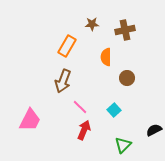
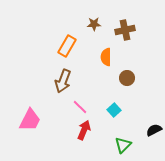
brown star: moved 2 px right
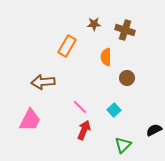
brown cross: rotated 30 degrees clockwise
brown arrow: moved 20 px left, 1 px down; rotated 65 degrees clockwise
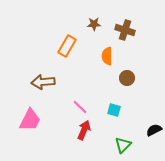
orange semicircle: moved 1 px right, 1 px up
cyan square: rotated 32 degrees counterclockwise
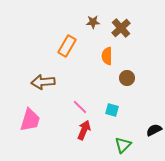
brown star: moved 1 px left, 2 px up
brown cross: moved 4 px left, 2 px up; rotated 30 degrees clockwise
cyan square: moved 2 px left
pink trapezoid: rotated 10 degrees counterclockwise
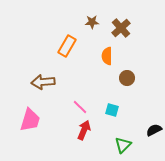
brown star: moved 1 px left
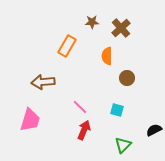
cyan square: moved 5 px right
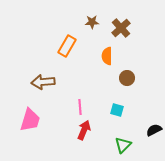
pink line: rotated 42 degrees clockwise
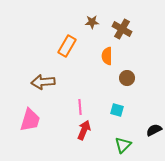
brown cross: moved 1 px right, 1 px down; rotated 18 degrees counterclockwise
